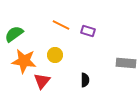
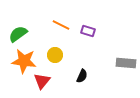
green semicircle: moved 4 px right
black semicircle: moved 3 px left, 4 px up; rotated 24 degrees clockwise
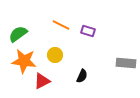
red triangle: rotated 24 degrees clockwise
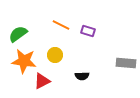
black semicircle: rotated 64 degrees clockwise
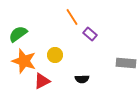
orange line: moved 11 px right, 8 px up; rotated 30 degrees clockwise
purple rectangle: moved 2 px right, 3 px down; rotated 24 degrees clockwise
orange star: rotated 10 degrees clockwise
black semicircle: moved 3 px down
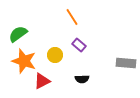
purple rectangle: moved 11 px left, 11 px down
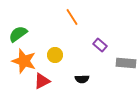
purple rectangle: moved 21 px right
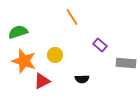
green semicircle: moved 2 px up; rotated 18 degrees clockwise
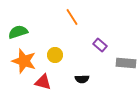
red triangle: moved 1 px right, 1 px down; rotated 42 degrees clockwise
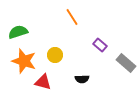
gray rectangle: rotated 36 degrees clockwise
